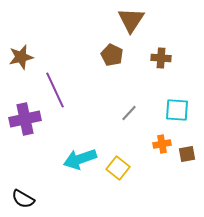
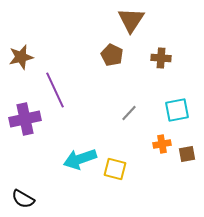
cyan square: rotated 15 degrees counterclockwise
yellow square: moved 3 px left, 1 px down; rotated 25 degrees counterclockwise
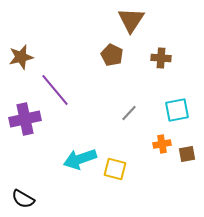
purple line: rotated 15 degrees counterclockwise
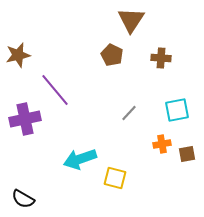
brown star: moved 3 px left, 2 px up
yellow square: moved 9 px down
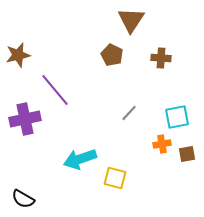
cyan square: moved 7 px down
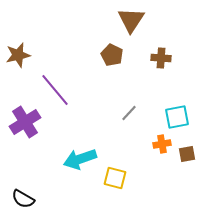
purple cross: moved 3 px down; rotated 20 degrees counterclockwise
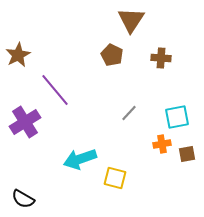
brown star: rotated 15 degrees counterclockwise
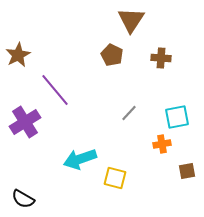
brown square: moved 17 px down
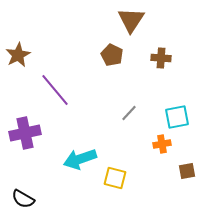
purple cross: moved 11 px down; rotated 20 degrees clockwise
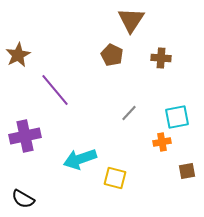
purple cross: moved 3 px down
orange cross: moved 2 px up
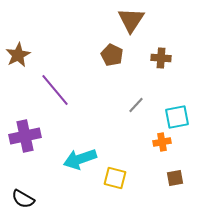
gray line: moved 7 px right, 8 px up
brown square: moved 12 px left, 7 px down
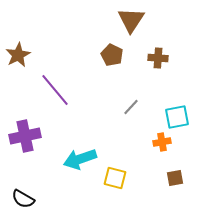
brown cross: moved 3 px left
gray line: moved 5 px left, 2 px down
